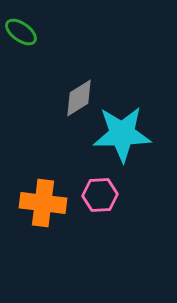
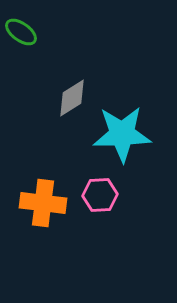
gray diamond: moved 7 px left
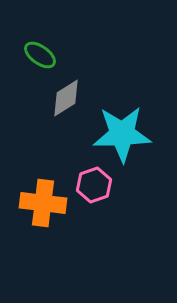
green ellipse: moved 19 px right, 23 px down
gray diamond: moved 6 px left
pink hexagon: moved 6 px left, 10 px up; rotated 16 degrees counterclockwise
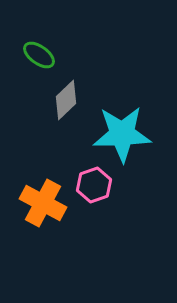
green ellipse: moved 1 px left
gray diamond: moved 2 px down; rotated 12 degrees counterclockwise
orange cross: rotated 21 degrees clockwise
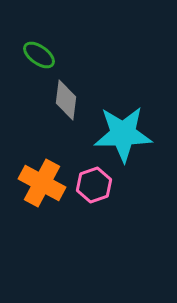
gray diamond: rotated 39 degrees counterclockwise
cyan star: moved 1 px right
orange cross: moved 1 px left, 20 px up
